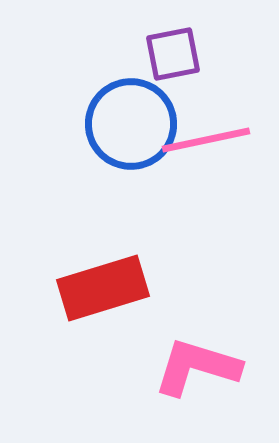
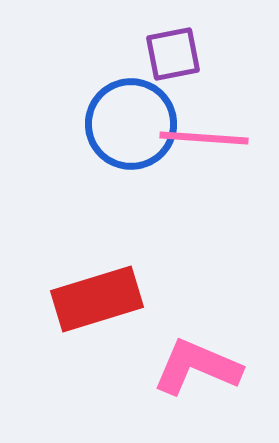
pink line: moved 2 px left, 2 px up; rotated 16 degrees clockwise
red rectangle: moved 6 px left, 11 px down
pink L-shape: rotated 6 degrees clockwise
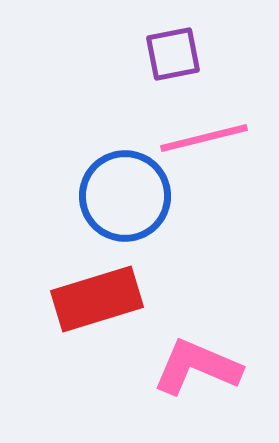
blue circle: moved 6 px left, 72 px down
pink line: rotated 18 degrees counterclockwise
